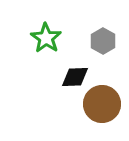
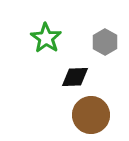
gray hexagon: moved 2 px right, 1 px down
brown circle: moved 11 px left, 11 px down
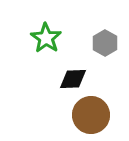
gray hexagon: moved 1 px down
black diamond: moved 2 px left, 2 px down
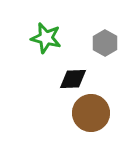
green star: rotated 20 degrees counterclockwise
brown circle: moved 2 px up
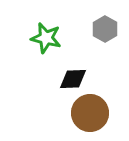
gray hexagon: moved 14 px up
brown circle: moved 1 px left
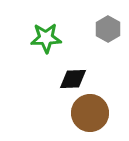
gray hexagon: moved 3 px right
green star: rotated 16 degrees counterclockwise
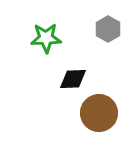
brown circle: moved 9 px right
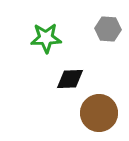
gray hexagon: rotated 25 degrees counterclockwise
black diamond: moved 3 px left
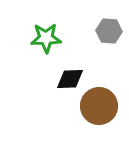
gray hexagon: moved 1 px right, 2 px down
brown circle: moved 7 px up
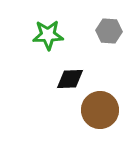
green star: moved 2 px right, 3 px up
brown circle: moved 1 px right, 4 px down
